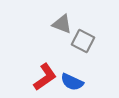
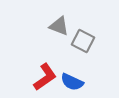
gray triangle: moved 3 px left, 2 px down
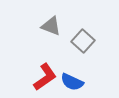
gray triangle: moved 8 px left
gray square: rotated 15 degrees clockwise
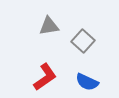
gray triangle: moved 2 px left; rotated 30 degrees counterclockwise
blue semicircle: moved 15 px right
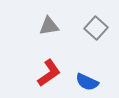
gray square: moved 13 px right, 13 px up
red L-shape: moved 4 px right, 4 px up
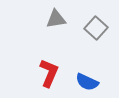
gray triangle: moved 7 px right, 7 px up
red L-shape: rotated 32 degrees counterclockwise
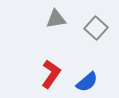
red L-shape: moved 2 px right, 1 px down; rotated 12 degrees clockwise
blue semicircle: rotated 65 degrees counterclockwise
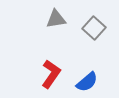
gray square: moved 2 px left
